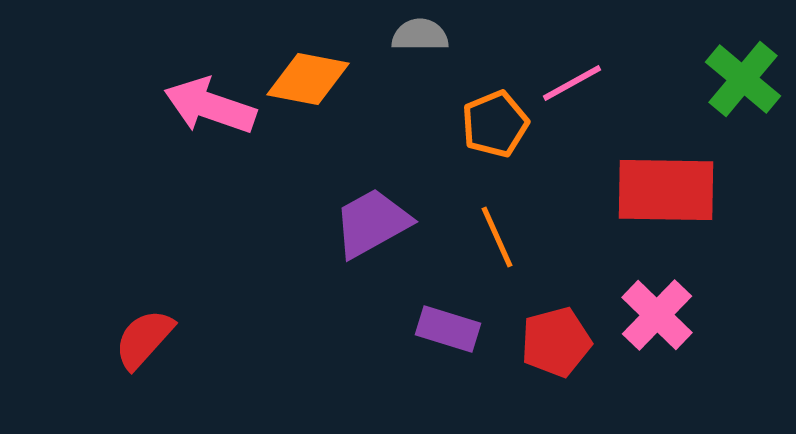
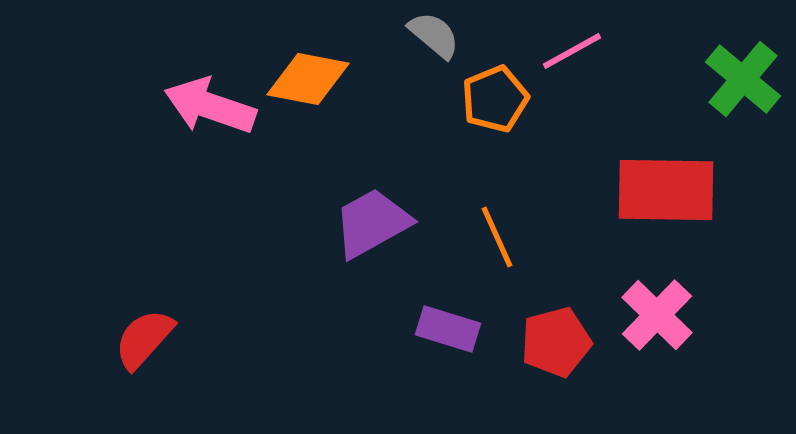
gray semicircle: moved 14 px right; rotated 40 degrees clockwise
pink line: moved 32 px up
orange pentagon: moved 25 px up
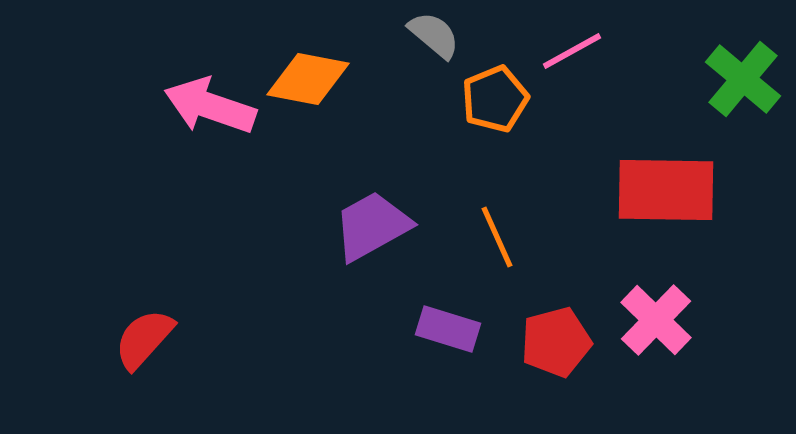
purple trapezoid: moved 3 px down
pink cross: moved 1 px left, 5 px down
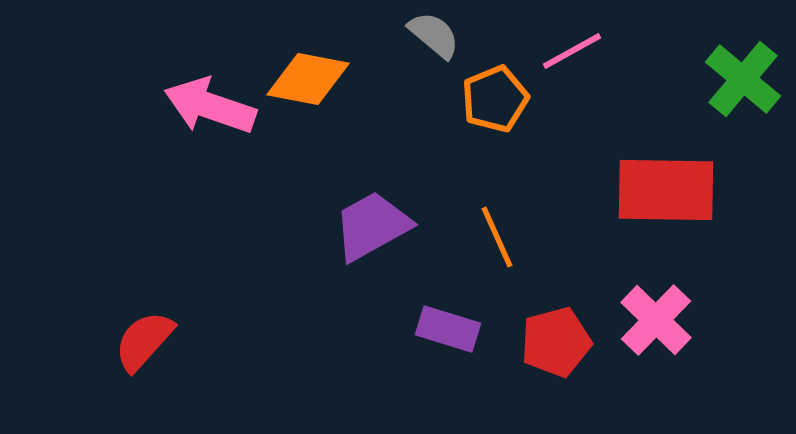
red semicircle: moved 2 px down
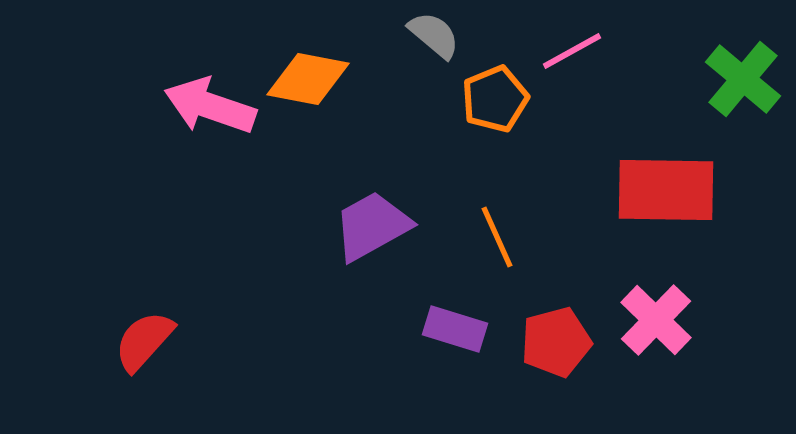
purple rectangle: moved 7 px right
